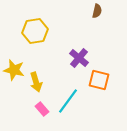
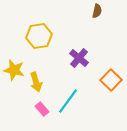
yellow hexagon: moved 4 px right, 5 px down
orange square: moved 12 px right; rotated 30 degrees clockwise
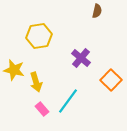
purple cross: moved 2 px right
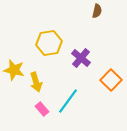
yellow hexagon: moved 10 px right, 7 px down
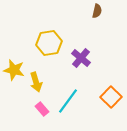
orange square: moved 17 px down
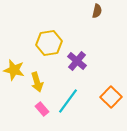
purple cross: moved 4 px left, 3 px down
yellow arrow: moved 1 px right
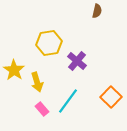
yellow star: rotated 20 degrees clockwise
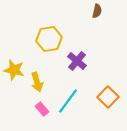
yellow hexagon: moved 4 px up
yellow star: rotated 20 degrees counterclockwise
orange square: moved 3 px left
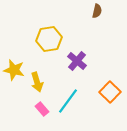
orange square: moved 2 px right, 5 px up
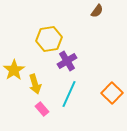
brown semicircle: rotated 24 degrees clockwise
purple cross: moved 10 px left; rotated 18 degrees clockwise
yellow star: rotated 25 degrees clockwise
yellow arrow: moved 2 px left, 2 px down
orange square: moved 2 px right, 1 px down
cyan line: moved 1 px right, 7 px up; rotated 12 degrees counterclockwise
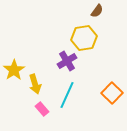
yellow hexagon: moved 35 px right, 1 px up
cyan line: moved 2 px left, 1 px down
